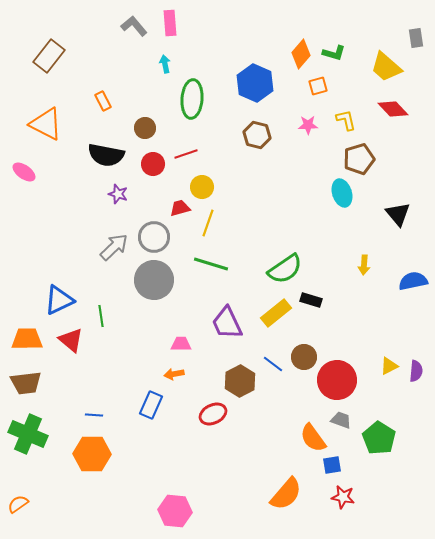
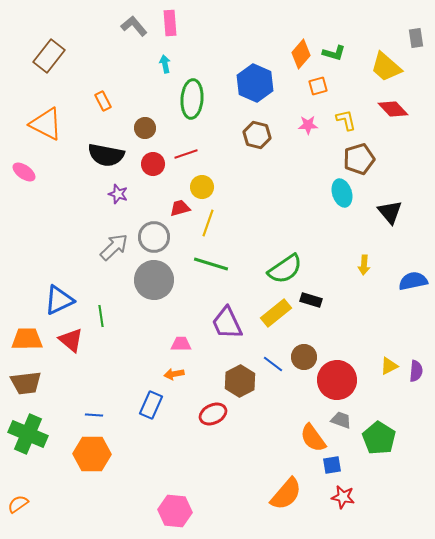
black triangle at (398, 214): moved 8 px left, 2 px up
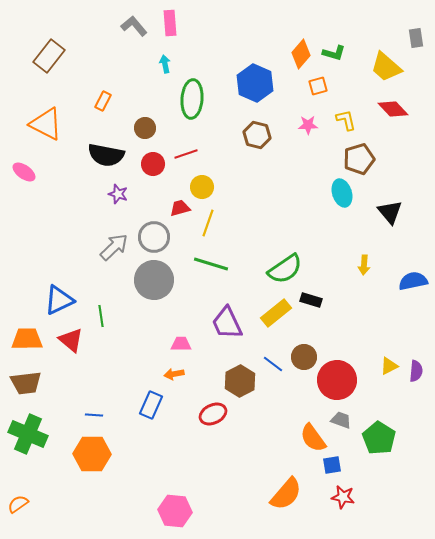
orange rectangle at (103, 101): rotated 54 degrees clockwise
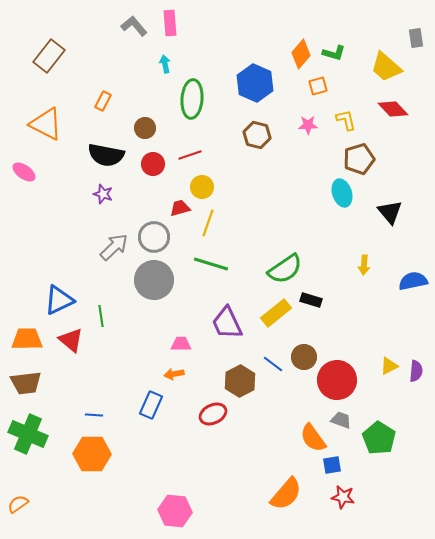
red line at (186, 154): moved 4 px right, 1 px down
purple star at (118, 194): moved 15 px left
